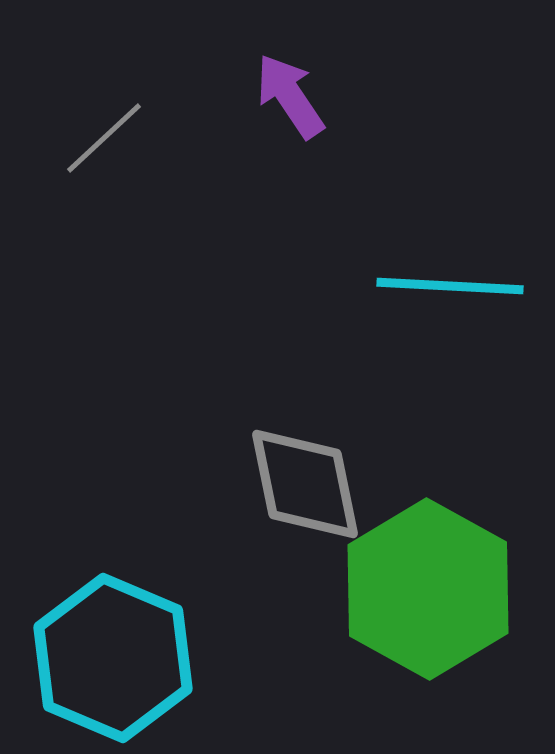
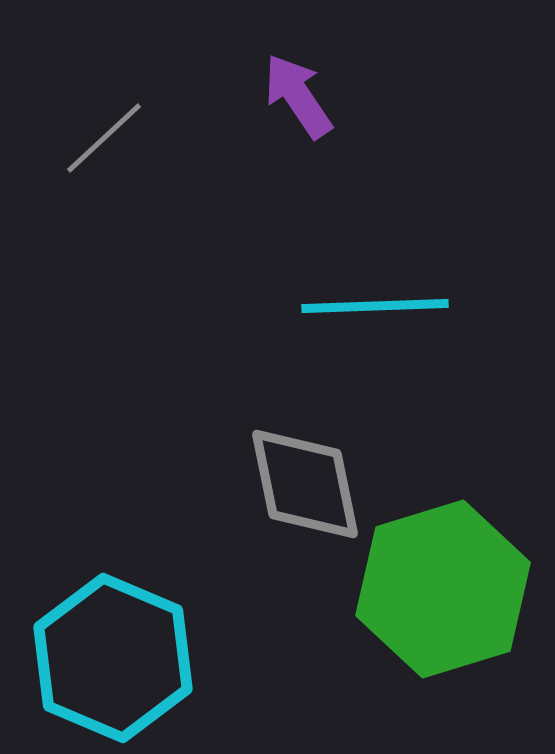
purple arrow: moved 8 px right
cyan line: moved 75 px left, 20 px down; rotated 5 degrees counterclockwise
green hexagon: moved 15 px right; rotated 14 degrees clockwise
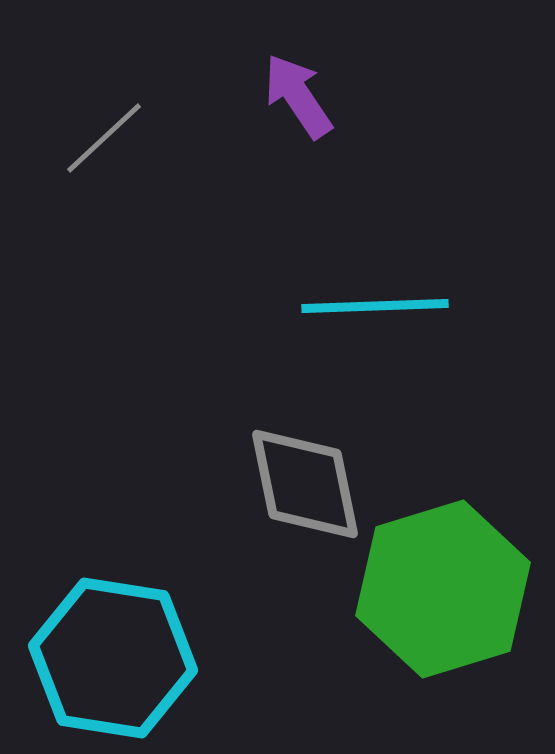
cyan hexagon: rotated 14 degrees counterclockwise
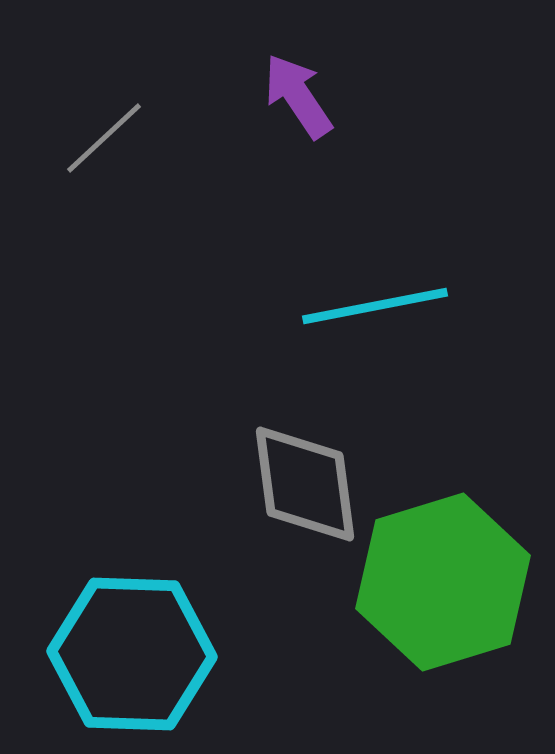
cyan line: rotated 9 degrees counterclockwise
gray diamond: rotated 4 degrees clockwise
green hexagon: moved 7 px up
cyan hexagon: moved 19 px right, 4 px up; rotated 7 degrees counterclockwise
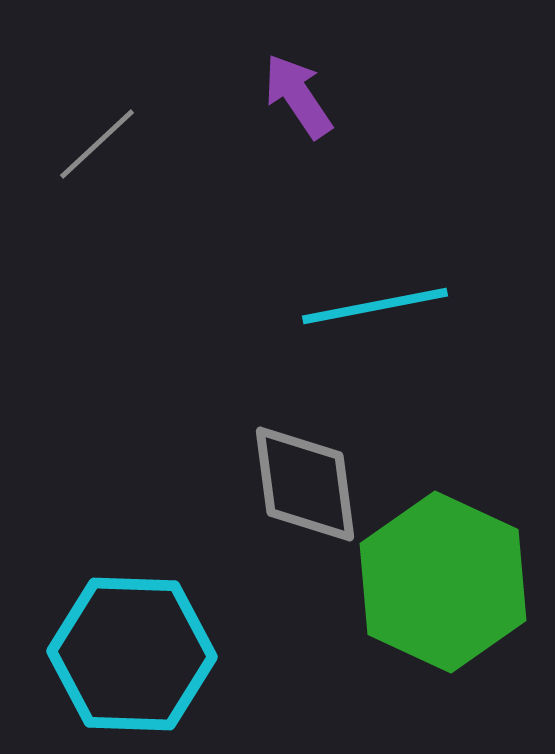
gray line: moved 7 px left, 6 px down
green hexagon: rotated 18 degrees counterclockwise
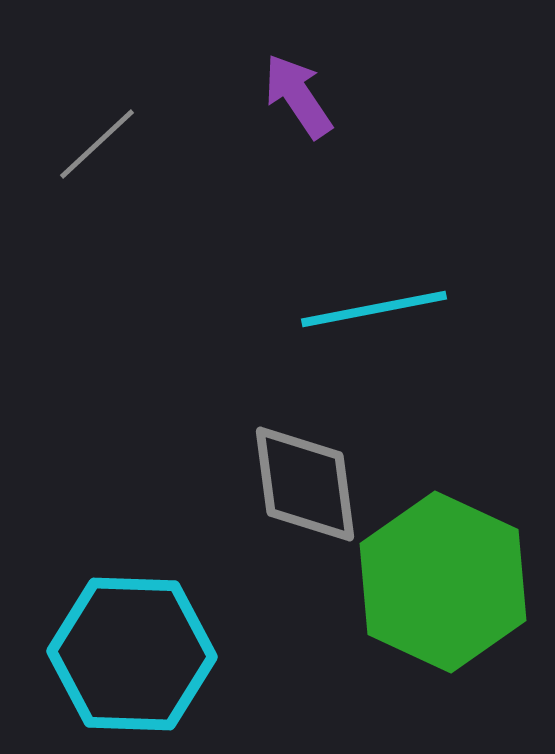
cyan line: moved 1 px left, 3 px down
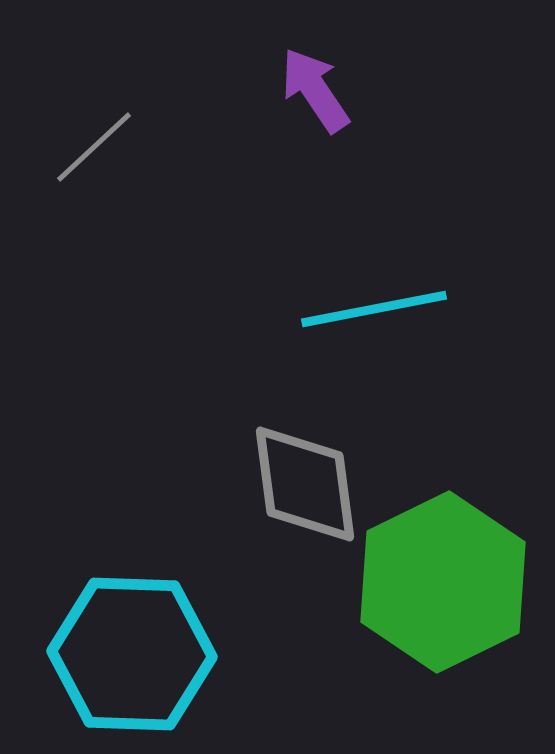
purple arrow: moved 17 px right, 6 px up
gray line: moved 3 px left, 3 px down
green hexagon: rotated 9 degrees clockwise
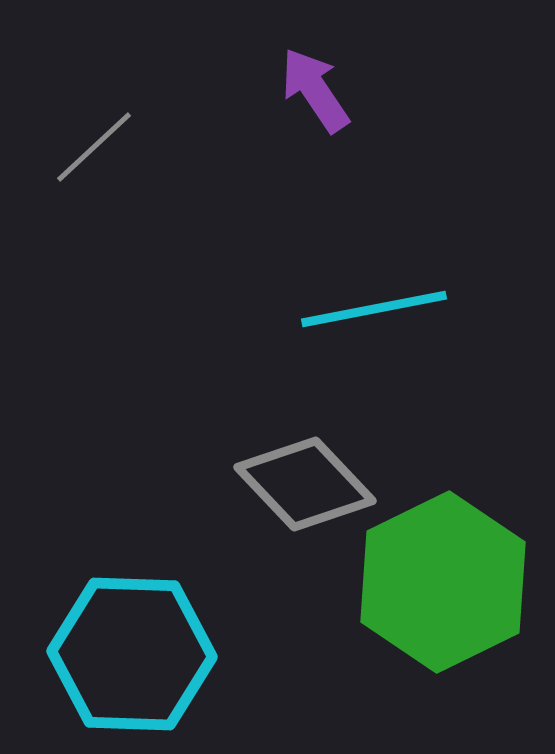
gray diamond: rotated 36 degrees counterclockwise
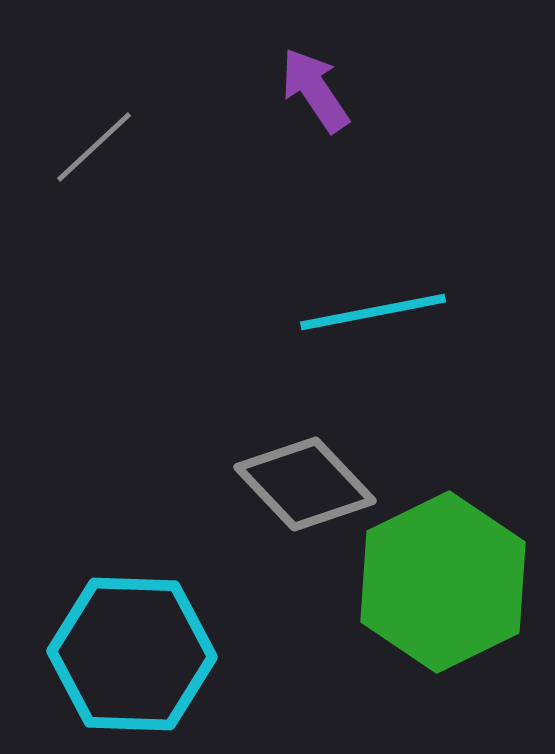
cyan line: moved 1 px left, 3 px down
